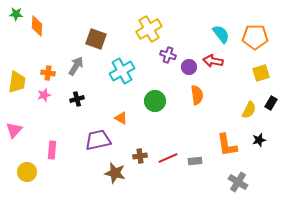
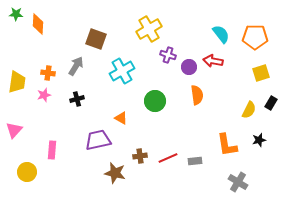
orange diamond: moved 1 px right, 2 px up
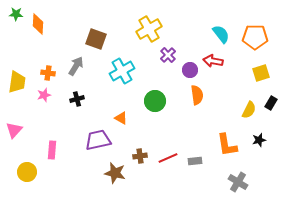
purple cross: rotated 28 degrees clockwise
purple circle: moved 1 px right, 3 px down
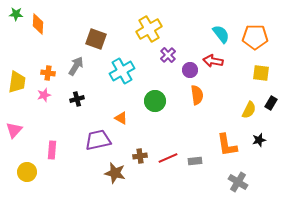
yellow square: rotated 24 degrees clockwise
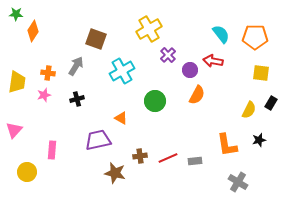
orange diamond: moved 5 px left, 7 px down; rotated 30 degrees clockwise
orange semicircle: rotated 36 degrees clockwise
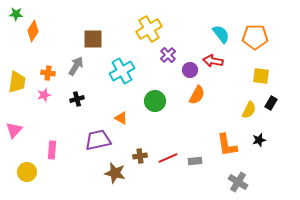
brown square: moved 3 px left; rotated 20 degrees counterclockwise
yellow square: moved 3 px down
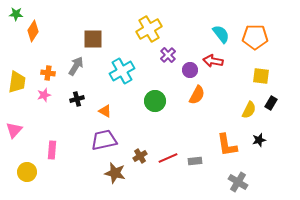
orange triangle: moved 16 px left, 7 px up
purple trapezoid: moved 6 px right
brown cross: rotated 24 degrees counterclockwise
